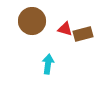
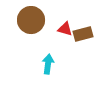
brown circle: moved 1 px left, 1 px up
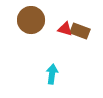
brown rectangle: moved 3 px left, 3 px up; rotated 36 degrees clockwise
cyan arrow: moved 4 px right, 10 px down
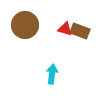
brown circle: moved 6 px left, 5 px down
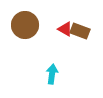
red triangle: rotated 14 degrees clockwise
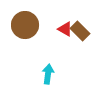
brown rectangle: rotated 24 degrees clockwise
cyan arrow: moved 4 px left
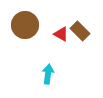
red triangle: moved 4 px left, 5 px down
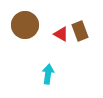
brown rectangle: rotated 24 degrees clockwise
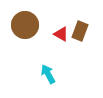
brown rectangle: rotated 42 degrees clockwise
cyan arrow: rotated 36 degrees counterclockwise
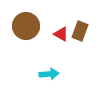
brown circle: moved 1 px right, 1 px down
cyan arrow: moved 1 px right; rotated 114 degrees clockwise
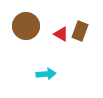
cyan arrow: moved 3 px left
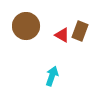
red triangle: moved 1 px right, 1 px down
cyan arrow: moved 6 px right, 2 px down; rotated 66 degrees counterclockwise
